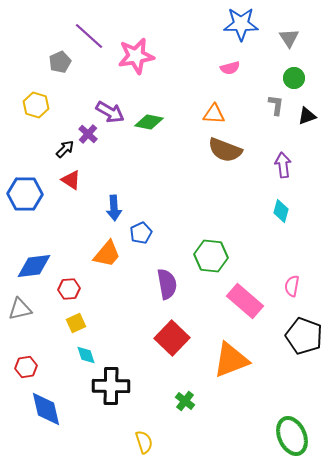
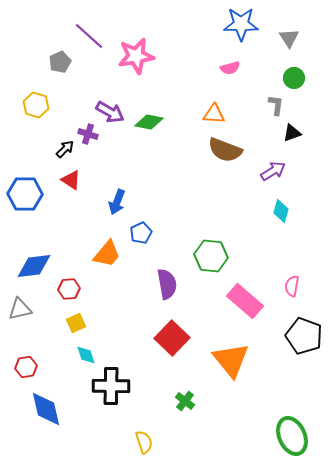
black triangle at (307, 116): moved 15 px left, 17 px down
purple cross at (88, 134): rotated 24 degrees counterclockwise
purple arrow at (283, 165): moved 10 px left, 6 px down; rotated 65 degrees clockwise
blue arrow at (114, 208): moved 3 px right, 6 px up; rotated 25 degrees clockwise
orange triangle at (231, 360): rotated 48 degrees counterclockwise
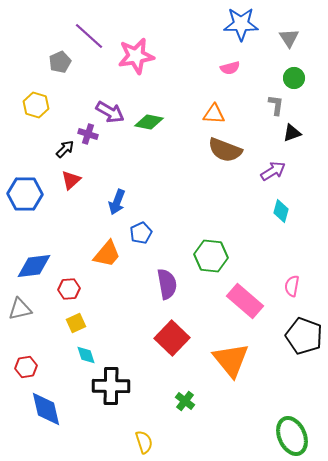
red triangle at (71, 180): rotated 45 degrees clockwise
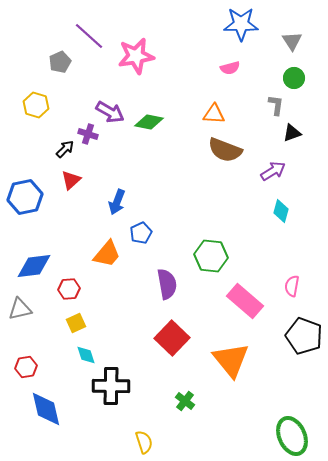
gray triangle at (289, 38): moved 3 px right, 3 px down
blue hexagon at (25, 194): moved 3 px down; rotated 12 degrees counterclockwise
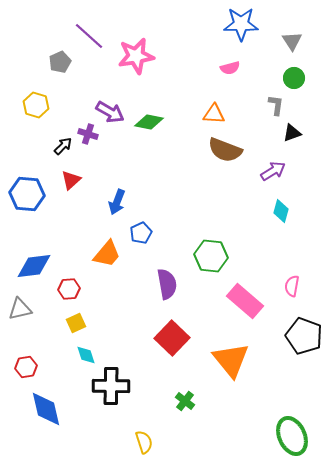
black arrow at (65, 149): moved 2 px left, 3 px up
blue hexagon at (25, 197): moved 2 px right, 3 px up; rotated 16 degrees clockwise
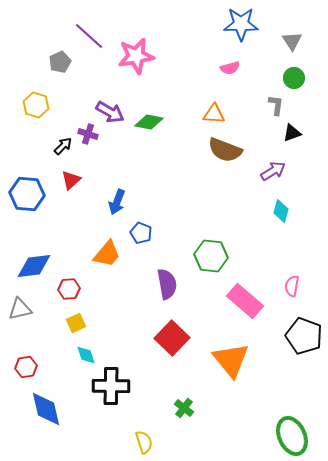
blue pentagon at (141, 233): rotated 25 degrees counterclockwise
green cross at (185, 401): moved 1 px left, 7 px down
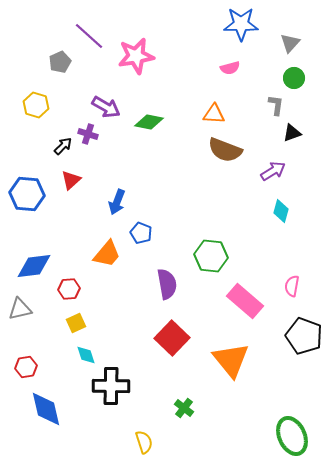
gray triangle at (292, 41): moved 2 px left, 2 px down; rotated 15 degrees clockwise
purple arrow at (110, 112): moved 4 px left, 5 px up
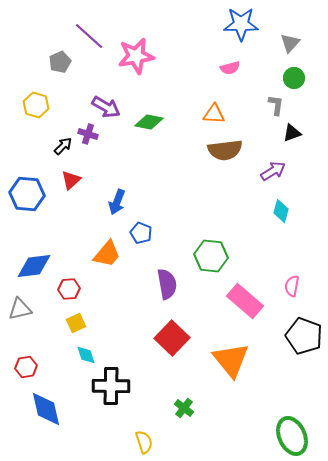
brown semicircle at (225, 150): rotated 28 degrees counterclockwise
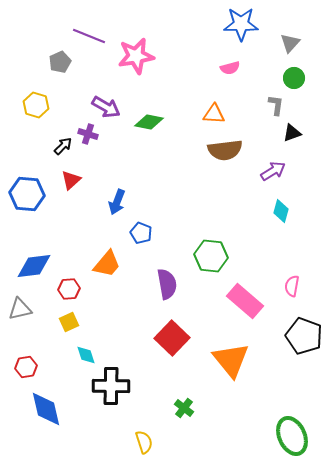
purple line at (89, 36): rotated 20 degrees counterclockwise
orange trapezoid at (107, 254): moved 10 px down
yellow square at (76, 323): moved 7 px left, 1 px up
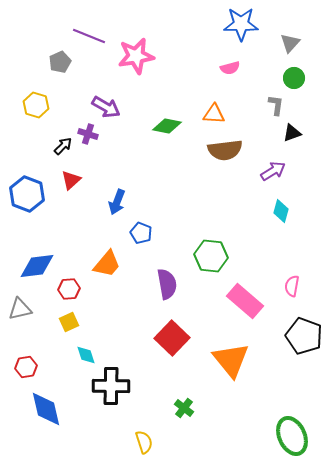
green diamond at (149, 122): moved 18 px right, 4 px down
blue hexagon at (27, 194): rotated 16 degrees clockwise
blue diamond at (34, 266): moved 3 px right
